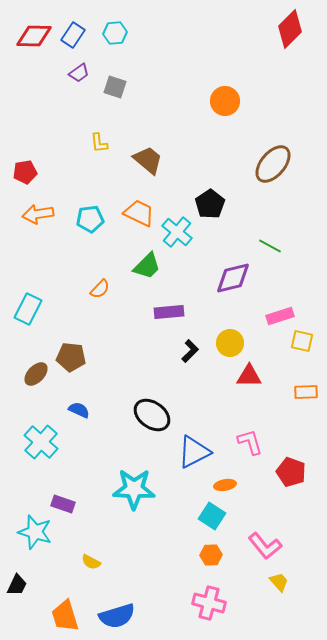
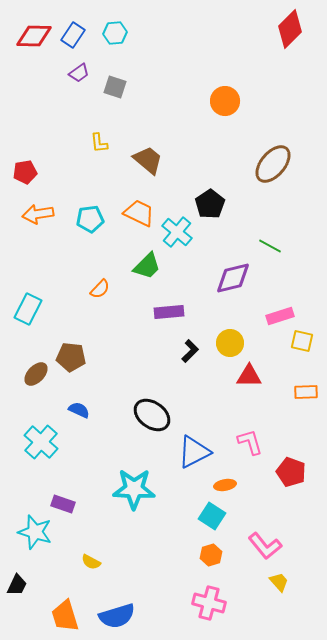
orange hexagon at (211, 555): rotated 15 degrees counterclockwise
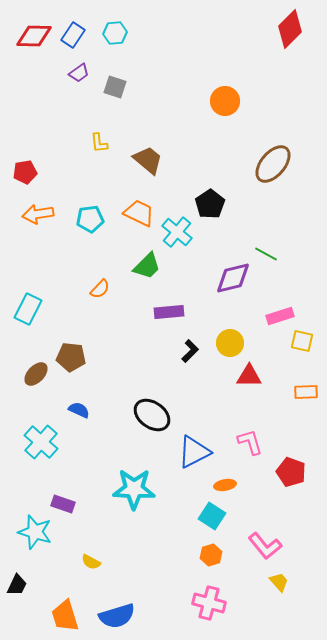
green line at (270, 246): moved 4 px left, 8 px down
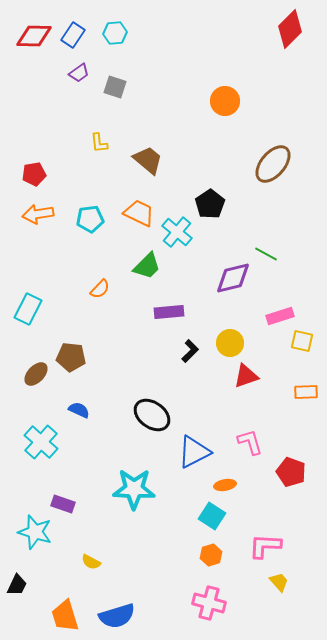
red pentagon at (25, 172): moved 9 px right, 2 px down
red triangle at (249, 376): moved 3 px left; rotated 20 degrees counterclockwise
pink L-shape at (265, 546): rotated 132 degrees clockwise
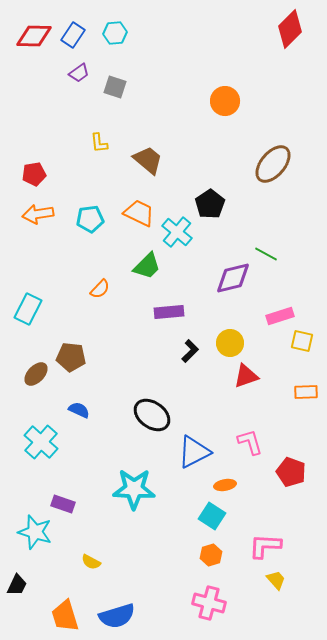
yellow trapezoid at (279, 582): moved 3 px left, 2 px up
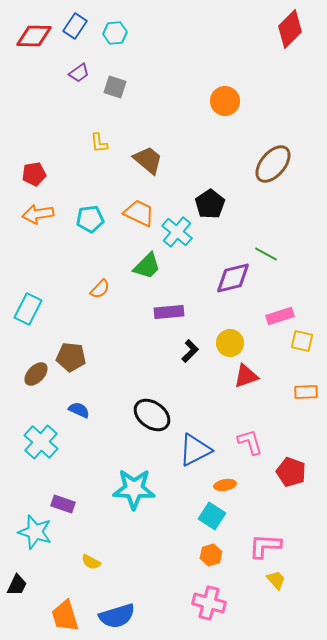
blue rectangle at (73, 35): moved 2 px right, 9 px up
blue triangle at (194, 452): moved 1 px right, 2 px up
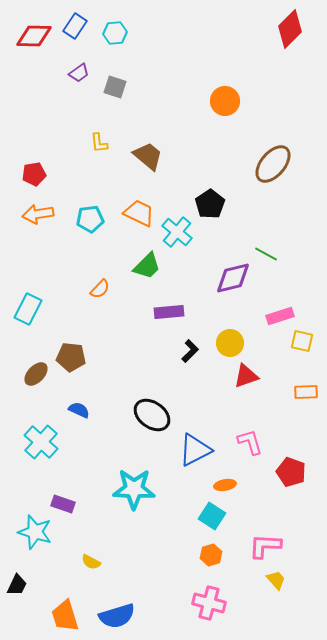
brown trapezoid at (148, 160): moved 4 px up
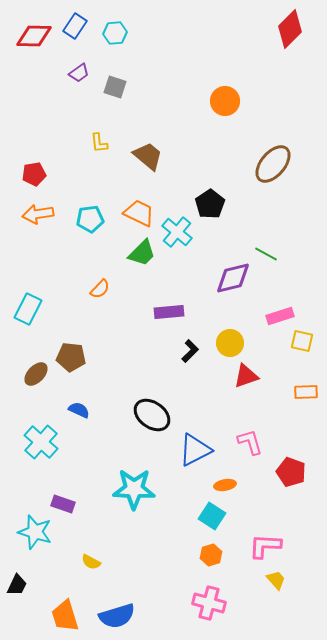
green trapezoid at (147, 266): moved 5 px left, 13 px up
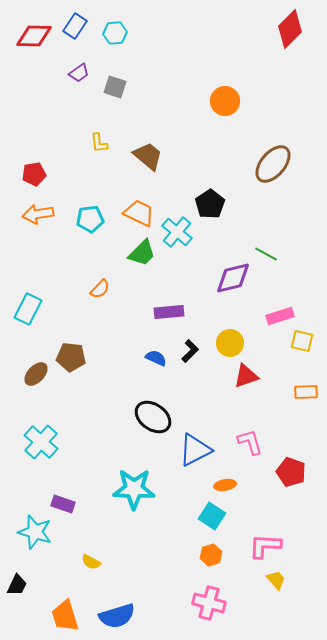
blue semicircle at (79, 410): moved 77 px right, 52 px up
black ellipse at (152, 415): moved 1 px right, 2 px down
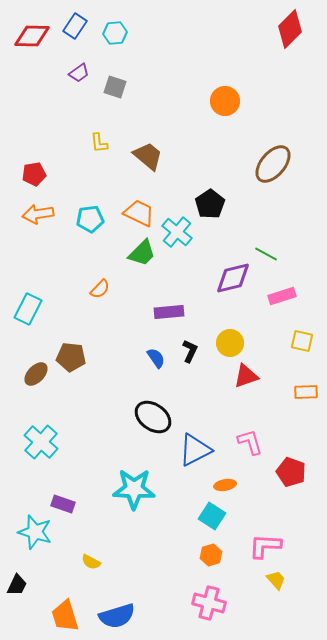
red diamond at (34, 36): moved 2 px left
pink rectangle at (280, 316): moved 2 px right, 20 px up
black L-shape at (190, 351): rotated 20 degrees counterclockwise
blue semicircle at (156, 358): rotated 30 degrees clockwise
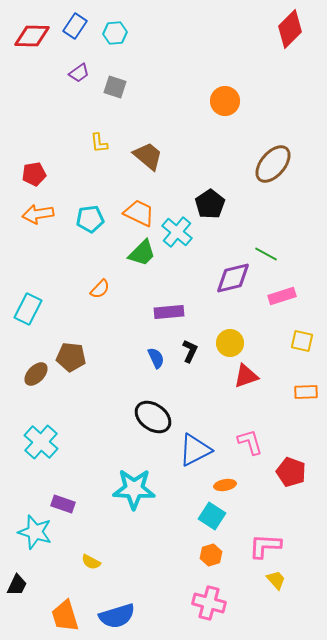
blue semicircle at (156, 358): rotated 10 degrees clockwise
